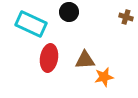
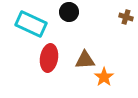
orange star: rotated 24 degrees counterclockwise
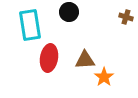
cyan rectangle: moved 1 px left, 1 px down; rotated 56 degrees clockwise
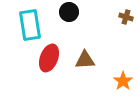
red ellipse: rotated 12 degrees clockwise
orange star: moved 19 px right, 4 px down
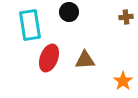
brown cross: rotated 24 degrees counterclockwise
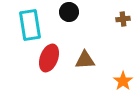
brown cross: moved 3 px left, 2 px down
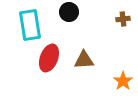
brown triangle: moved 1 px left
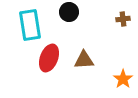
orange star: moved 2 px up
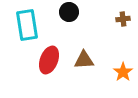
cyan rectangle: moved 3 px left
red ellipse: moved 2 px down
orange star: moved 7 px up
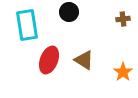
brown triangle: rotated 35 degrees clockwise
